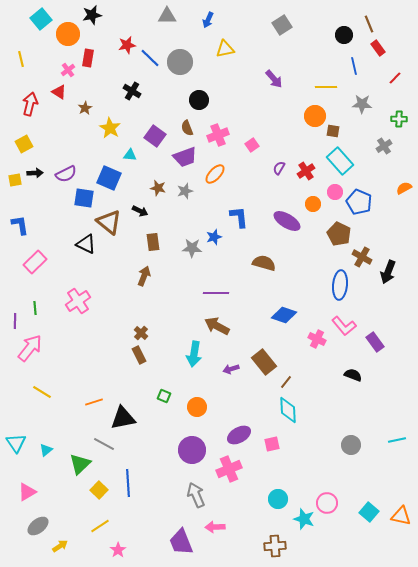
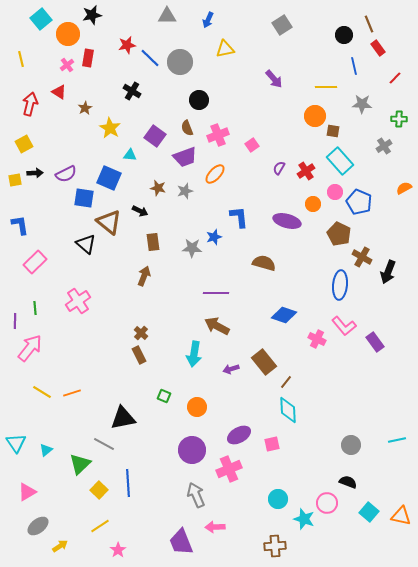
pink cross at (68, 70): moved 1 px left, 5 px up
purple ellipse at (287, 221): rotated 16 degrees counterclockwise
black triangle at (86, 244): rotated 15 degrees clockwise
black semicircle at (353, 375): moved 5 px left, 107 px down
orange line at (94, 402): moved 22 px left, 9 px up
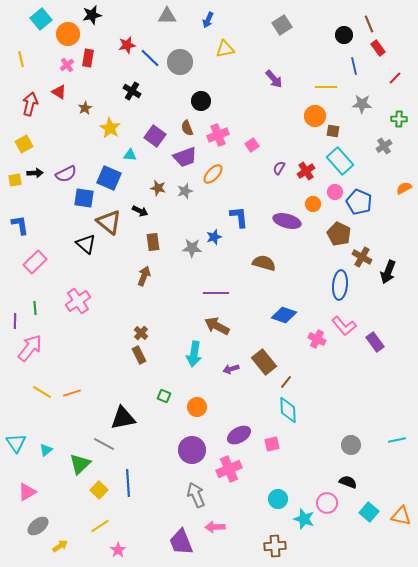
black circle at (199, 100): moved 2 px right, 1 px down
orange ellipse at (215, 174): moved 2 px left
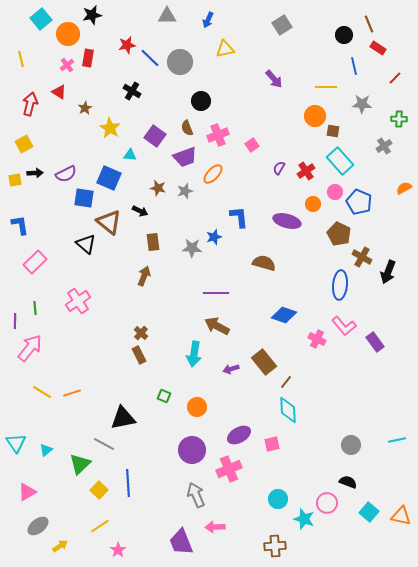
red rectangle at (378, 48): rotated 21 degrees counterclockwise
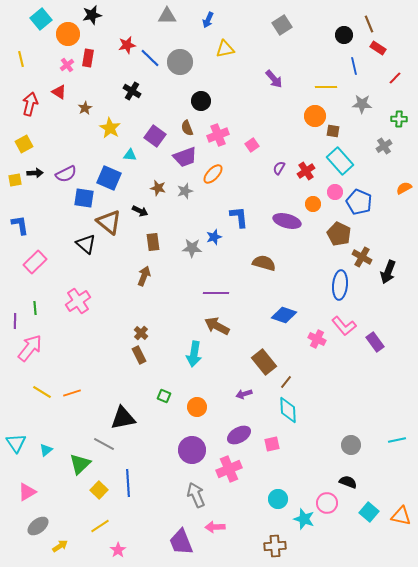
purple arrow at (231, 369): moved 13 px right, 25 px down
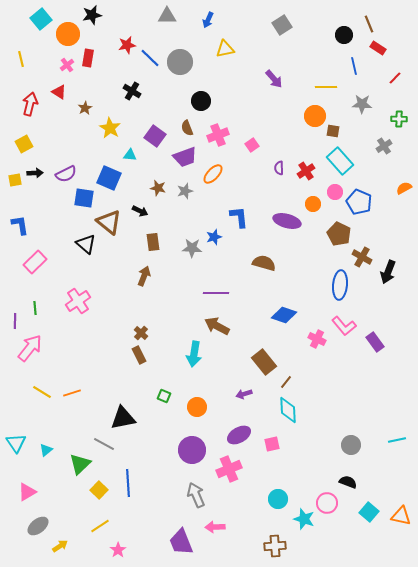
purple semicircle at (279, 168): rotated 32 degrees counterclockwise
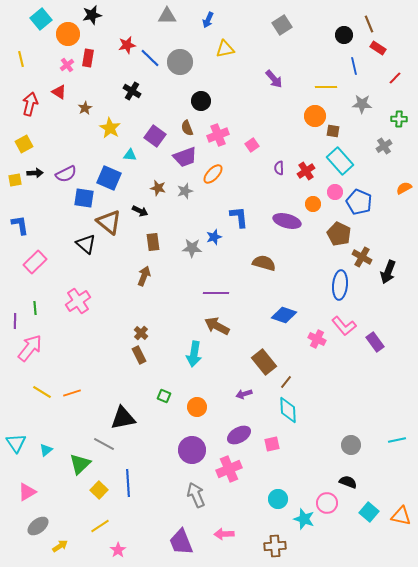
pink arrow at (215, 527): moved 9 px right, 7 px down
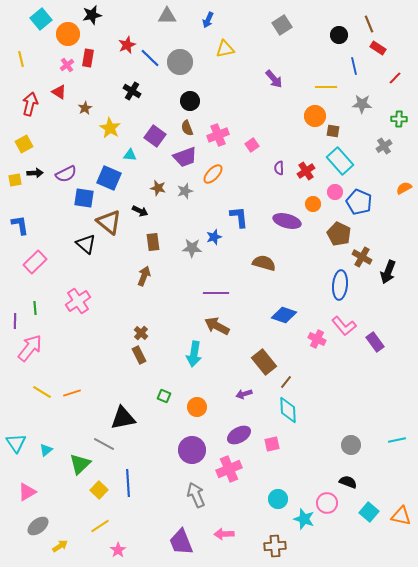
black circle at (344, 35): moved 5 px left
red star at (127, 45): rotated 12 degrees counterclockwise
black circle at (201, 101): moved 11 px left
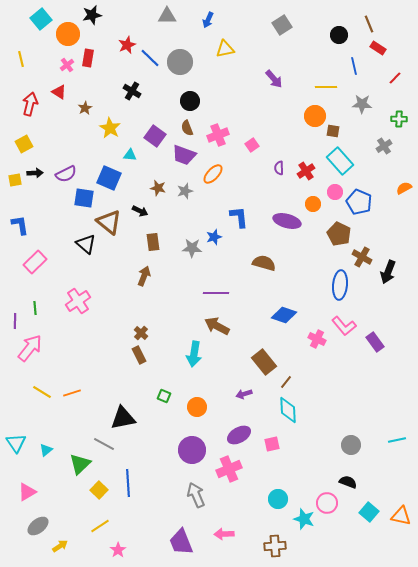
purple trapezoid at (185, 157): moved 1 px left, 2 px up; rotated 40 degrees clockwise
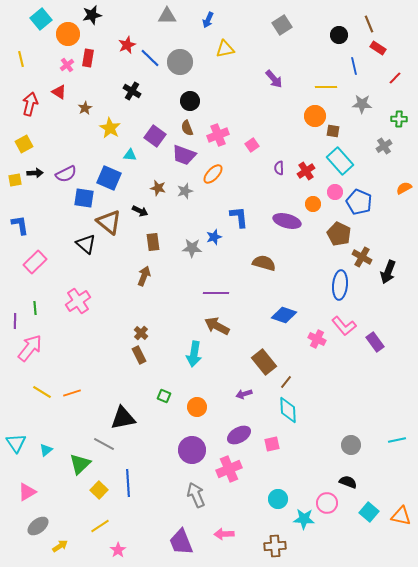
cyan star at (304, 519): rotated 15 degrees counterclockwise
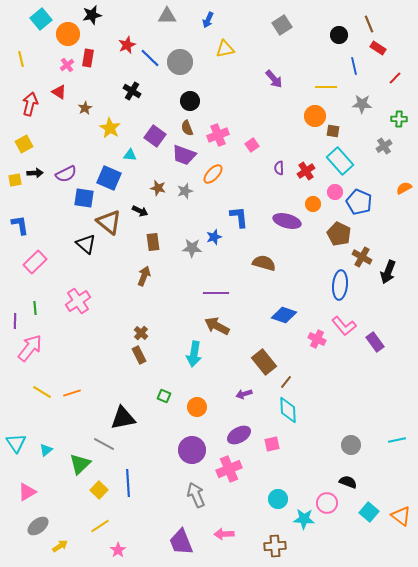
orange triangle at (401, 516): rotated 25 degrees clockwise
